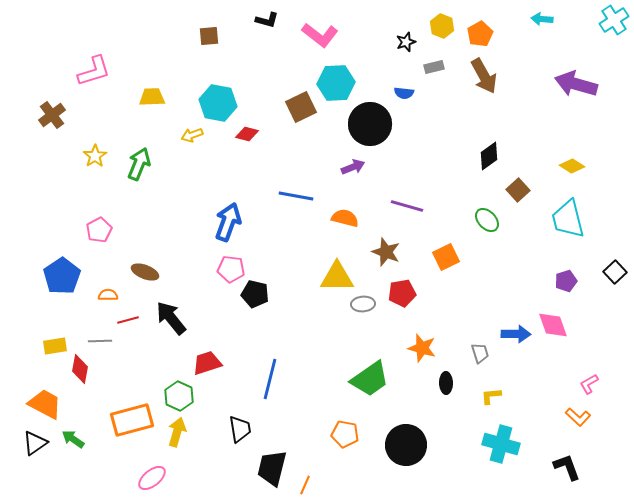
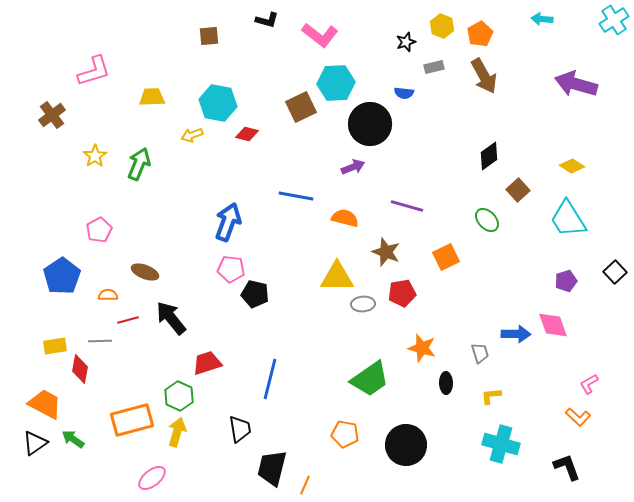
cyan trapezoid at (568, 219): rotated 18 degrees counterclockwise
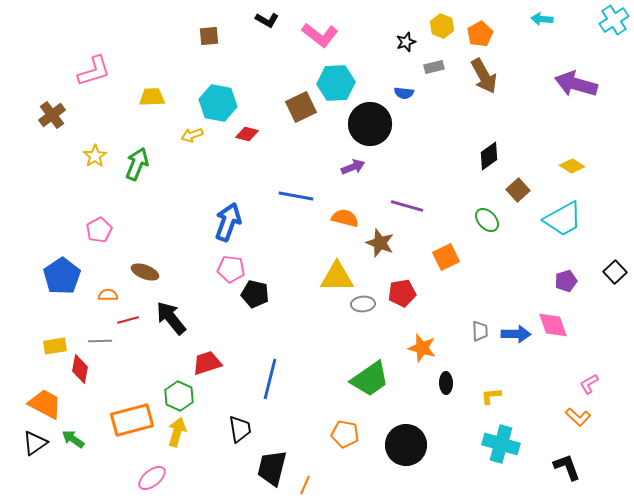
black L-shape at (267, 20): rotated 15 degrees clockwise
green arrow at (139, 164): moved 2 px left
cyan trapezoid at (568, 219): moved 5 px left; rotated 87 degrees counterclockwise
brown star at (386, 252): moved 6 px left, 9 px up
gray trapezoid at (480, 353): moved 22 px up; rotated 15 degrees clockwise
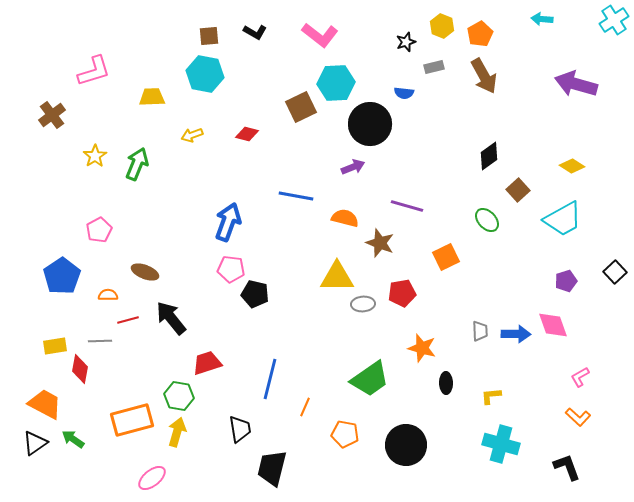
black L-shape at (267, 20): moved 12 px left, 12 px down
cyan hexagon at (218, 103): moved 13 px left, 29 px up
pink L-shape at (589, 384): moved 9 px left, 7 px up
green hexagon at (179, 396): rotated 16 degrees counterclockwise
orange line at (305, 485): moved 78 px up
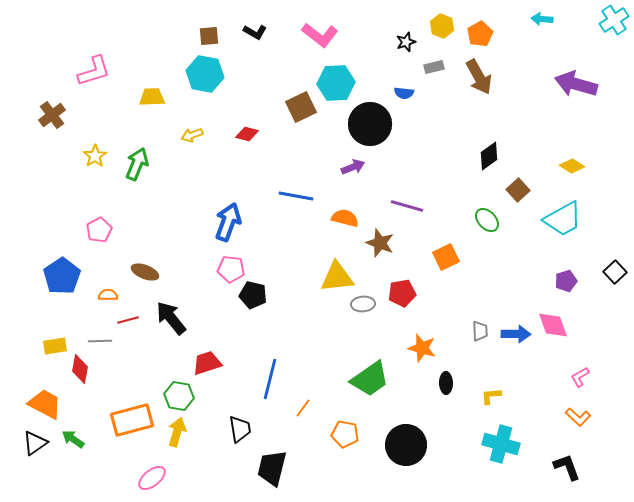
brown arrow at (484, 76): moved 5 px left, 1 px down
yellow triangle at (337, 277): rotated 6 degrees counterclockwise
black pentagon at (255, 294): moved 2 px left, 1 px down
orange line at (305, 407): moved 2 px left, 1 px down; rotated 12 degrees clockwise
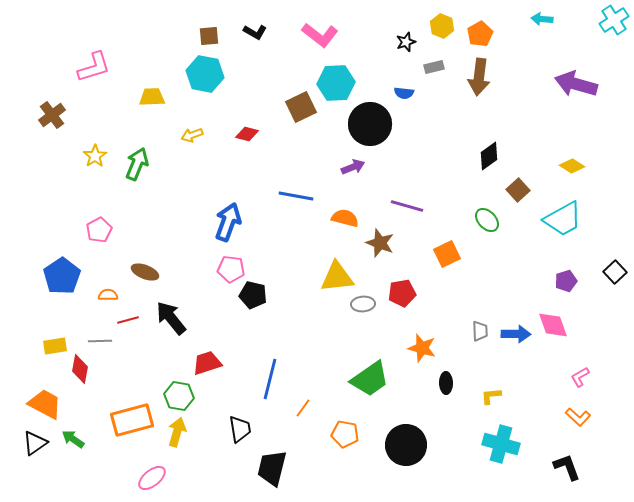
pink L-shape at (94, 71): moved 4 px up
brown arrow at (479, 77): rotated 36 degrees clockwise
orange square at (446, 257): moved 1 px right, 3 px up
